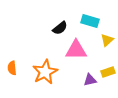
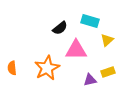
orange star: moved 2 px right, 4 px up
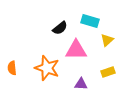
orange star: rotated 25 degrees counterclockwise
purple triangle: moved 9 px left, 4 px down; rotated 16 degrees clockwise
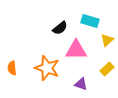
yellow rectangle: moved 1 px left, 3 px up; rotated 24 degrees counterclockwise
purple triangle: rotated 16 degrees clockwise
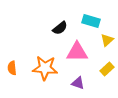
cyan rectangle: moved 1 px right
pink triangle: moved 1 px right, 2 px down
orange star: moved 2 px left; rotated 15 degrees counterclockwise
purple triangle: moved 3 px left, 1 px up
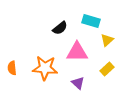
purple triangle: rotated 24 degrees clockwise
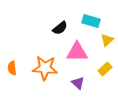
yellow rectangle: moved 2 px left
